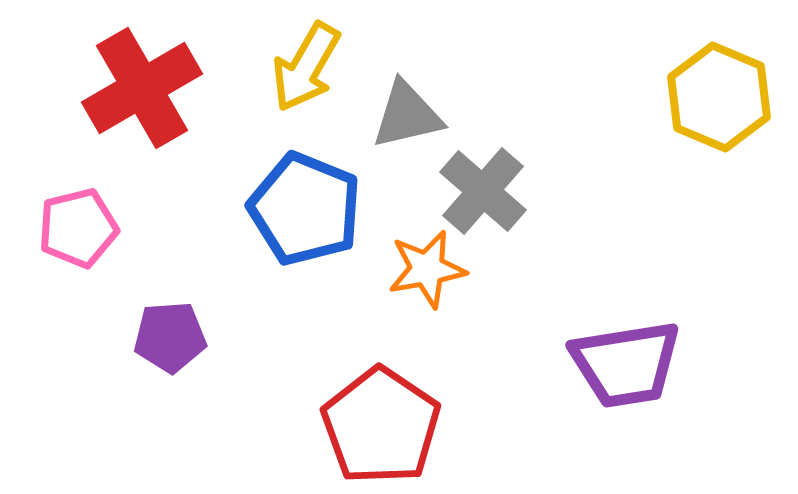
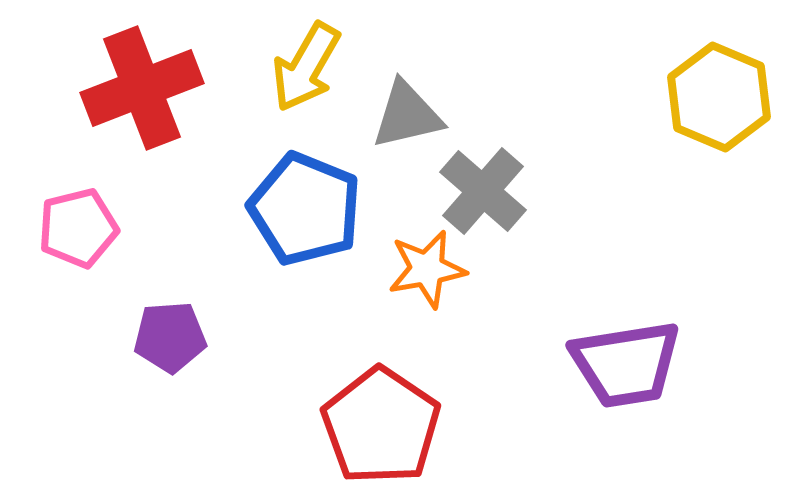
red cross: rotated 9 degrees clockwise
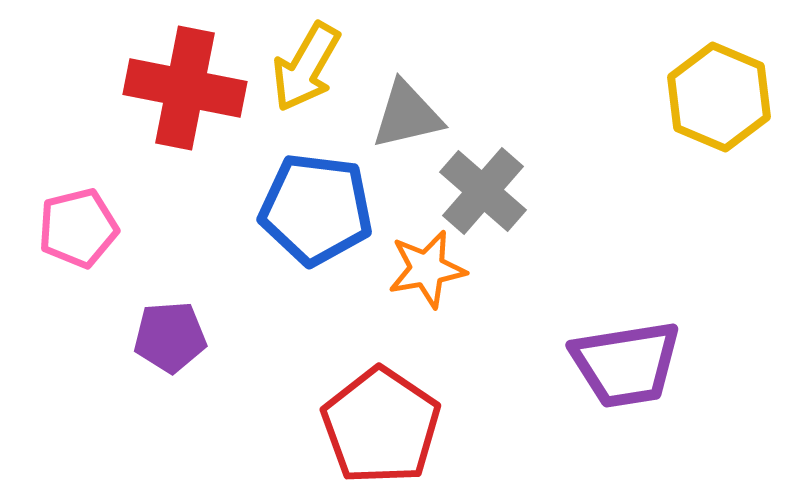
red cross: moved 43 px right; rotated 32 degrees clockwise
blue pentagon: moved 11 px right; rotated 15 degrees counterclockwise
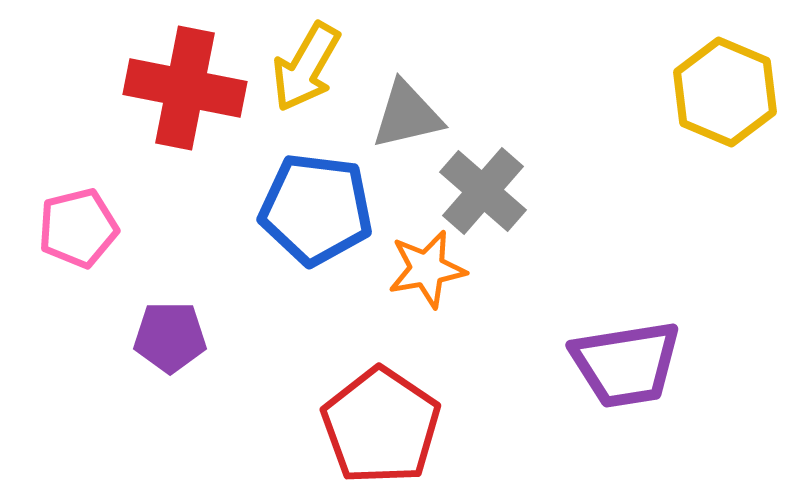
yellow hexagon: moved 6 px right, 5 px up
purple pentagon: rotated 4 degrees clockwise
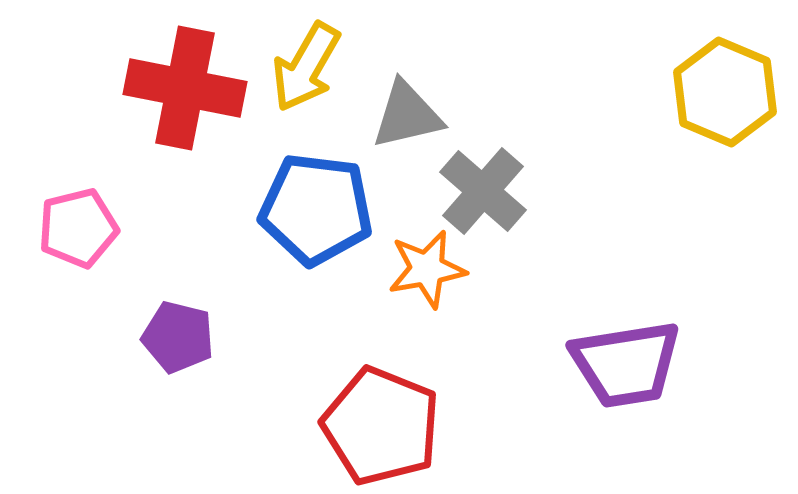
purple pentagon: moved 8 px right; rotated 14 degrees clockwise
red pentagon: rotated 12 degrees counterclockwise
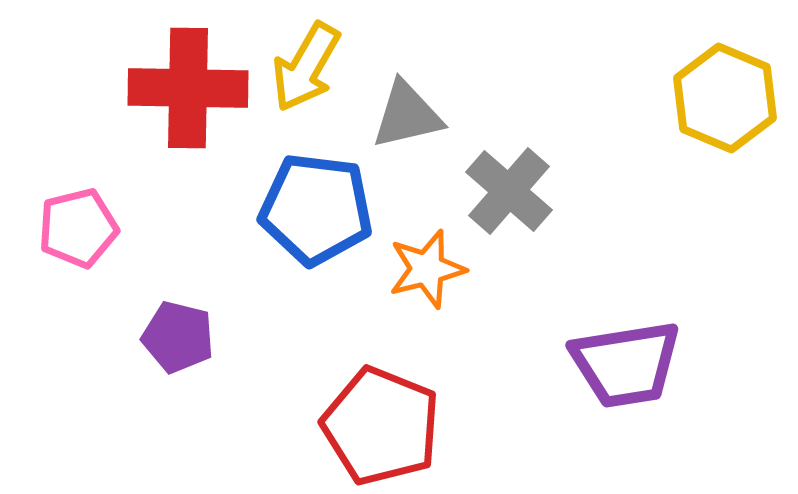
red cross: moved 3 px right; rotated 10 degrees counterclockwise
yellow hexagon: moved 6 px down
gray cross: moved 26 px right
orange star: rotated 4 degrees counterclockwise
